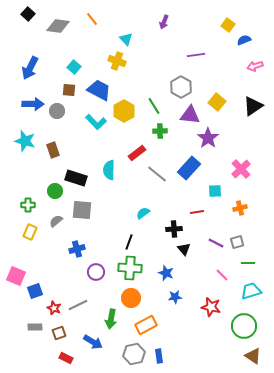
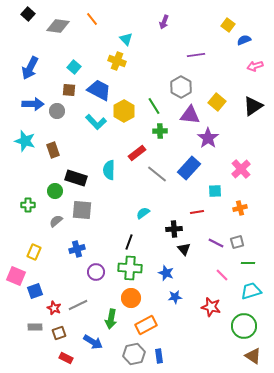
yellow rectangle at (30, 232): moved 4 px right, 20 px down
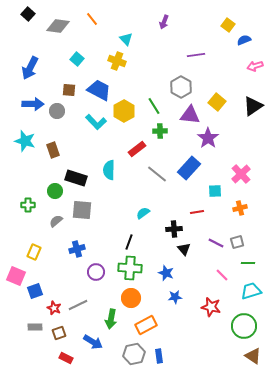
cyan square at (74, 67): moved 3 px right, 8 px up
red rectangle at (137, 153): moved 4 px up
pink cross at (241, 169): moved 5 px down
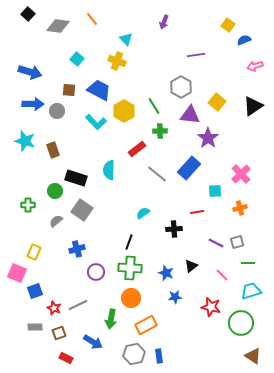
blue arrow at (30, 68): moved 4 px down; rotated 100 degrees counterclockwise
gray square at (82, 210): rotated 30 degrees clockwise
black triangle at (184, 249): moved 7 px right, 17 px down; rotated 32 degrees clockwise
pink square at (16, 276): moved 1 px right, 3 px up
green circle at (244, 326): moved 3 px left, 3 px up
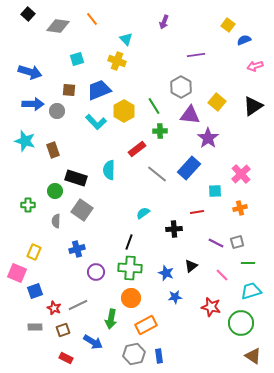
cyan square at (77, 59): rotated 32 degrees clockwise
blue trapezoid at (99, 90): rotated 50 degrees counterclockwise
gray semicircle at (56, 221): rotated 48 degrees counterclockwise
brown square at (59, 333): moved 4 px right, 3 px up
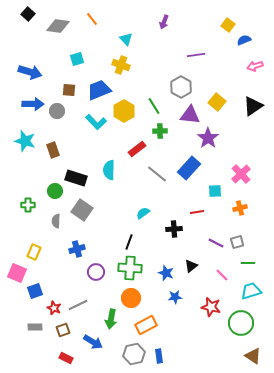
yellow cross at (117, 61): moved 4 px right, 4 px down
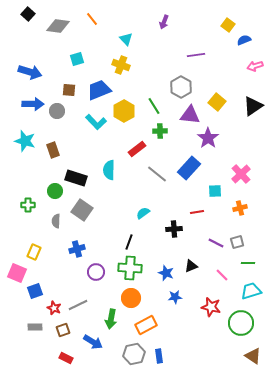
black triangle at (191, 266): rotated 16 degrees clockwise
